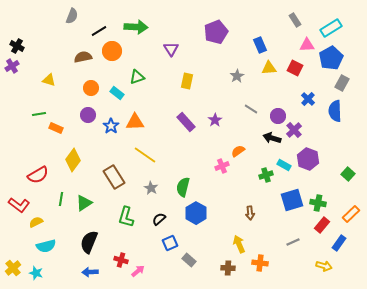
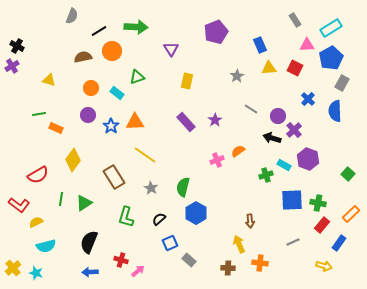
pink cross at (222, 166): moved 5 px left, 6 px up
blue square at (292, 200): rotated 15 degrees clockwise
brown arrow at (250, 213): moved 8 px down
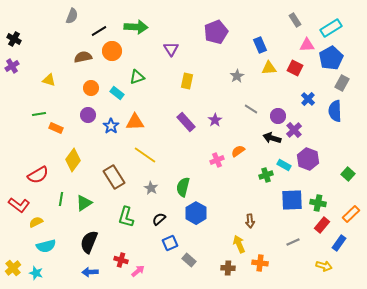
black cross at (17, 46): moved 3 px left, 7 px up
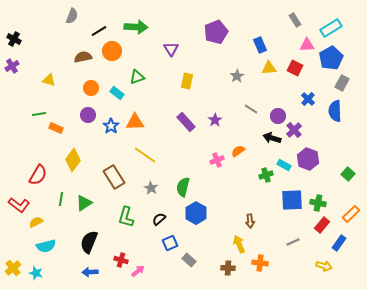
red semicircle at (38, 175): rotated 30 degrees counterclockwise
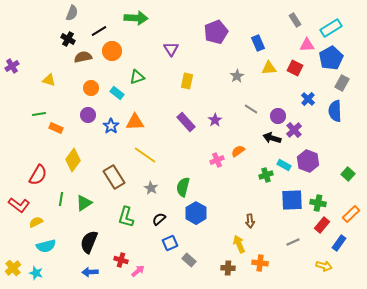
gray semicircle at (72, 16): moved 3 px up
green arrow at (136, 27): moved 9 px up
black cross at (14, 39): moved 54 px right
blue rectangle at (260, 45): moved 2 px left, 2 px up
purple hexagon at (308, 159): moved 2 px down
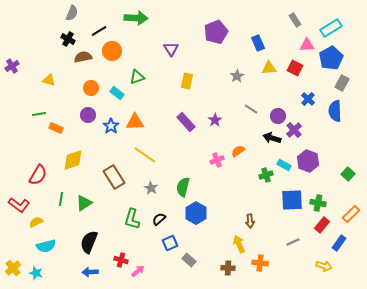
yellow diamond at (73, 160): rotated 35 degrees clockwise
green L-shape at (126, 217): moved 6 px right, 2 px down
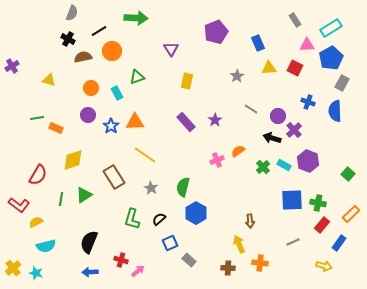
cyan rectangle at (117, 93): rotated 24 degrees clockwise
blue cross at (308, 99): moved 3 px down; rotated 24 degrees counterclockwise
green line at (39, 114): moved 2 px left, 4 px down
green cross at (266, 175): moved 3 px left, 8 px up; rotated 24 degrees counterclockwise
green triangle at (84, 203): moved 8 px up
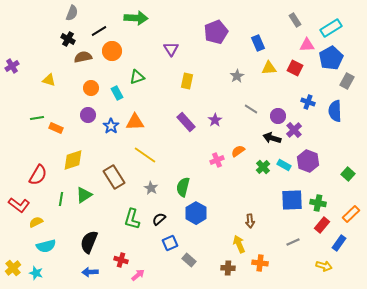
gray rectangle at (342, 83): moved 5 px right, 2 px up
pink arrow at (138, 271): moved 4 px down
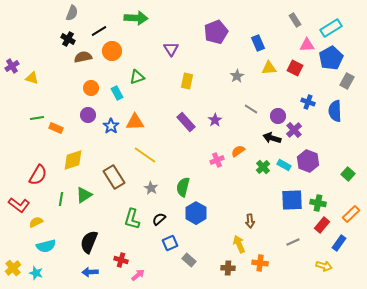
yellow triangle at (49, 80): moved 17 px left, 2 px up
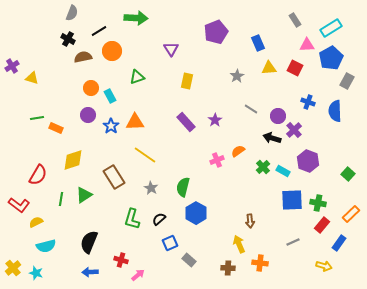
cyan rectangle at (117, 93): moved 7 px left, 3 px down
cyan rectangle at (284, 165): moved 1 px left, 6 px down
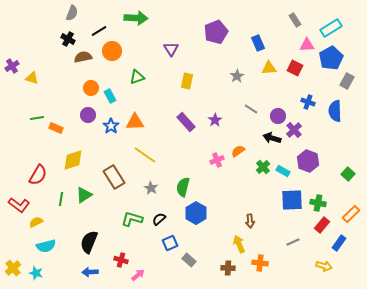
green L-shape at (132, 219): rotated 90 degrees clockwise
